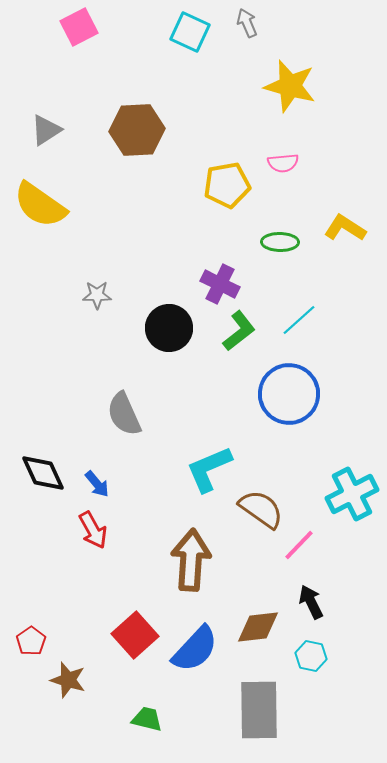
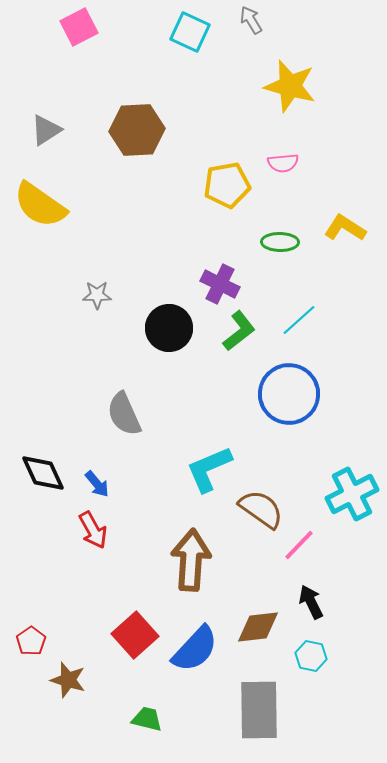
gray arrow: moved 4 px right, 3 px up; rotated 8 degrees counterclockwise
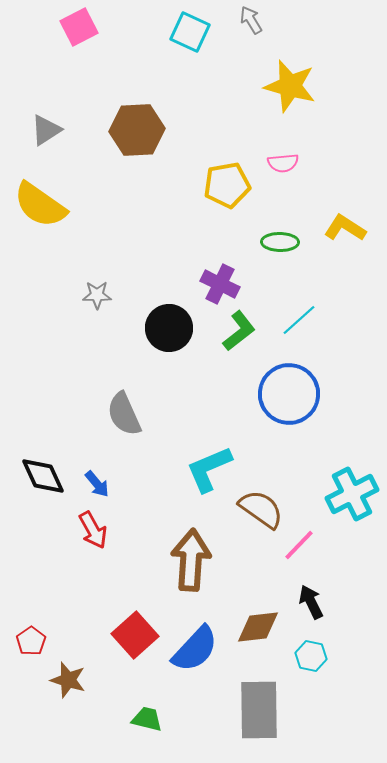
black diamond: moved 3 px down
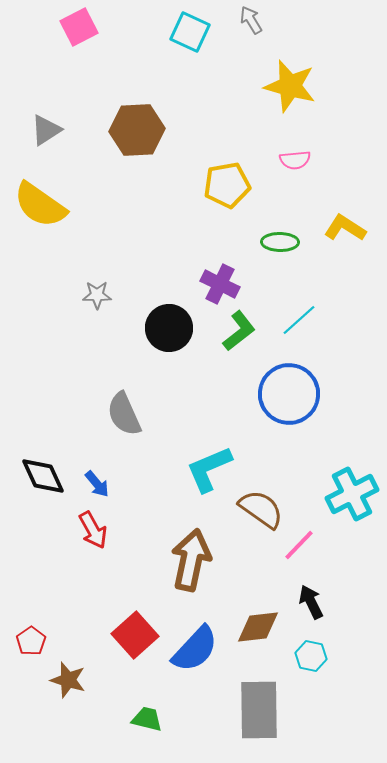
pink semicircle: moved 12 px right, 3 px up
brown arrow: rotated 8 degrees clockwise
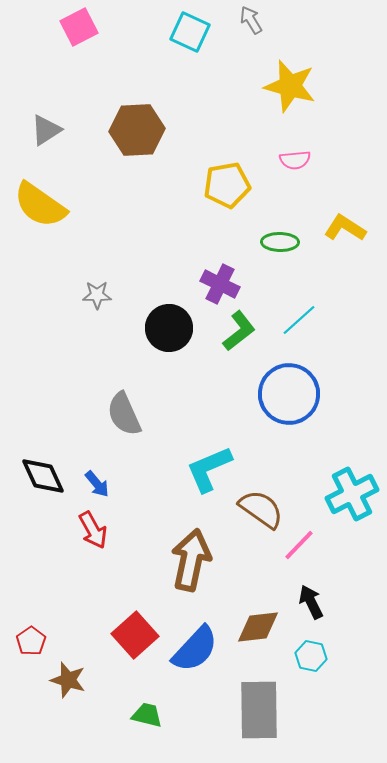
green trapezoid: moved 4 px up
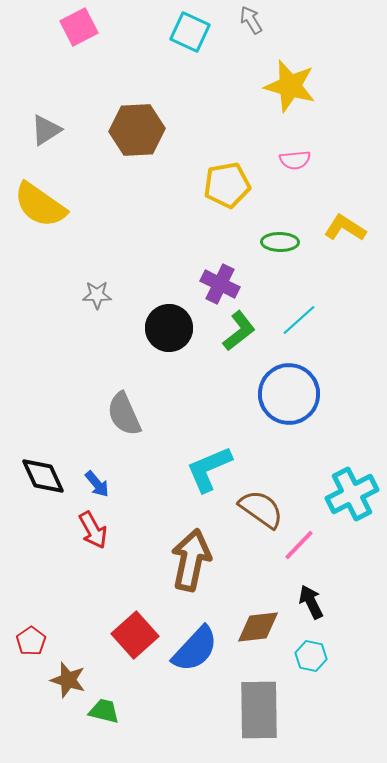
green trapezoid: moved 43 px left, 4 px up
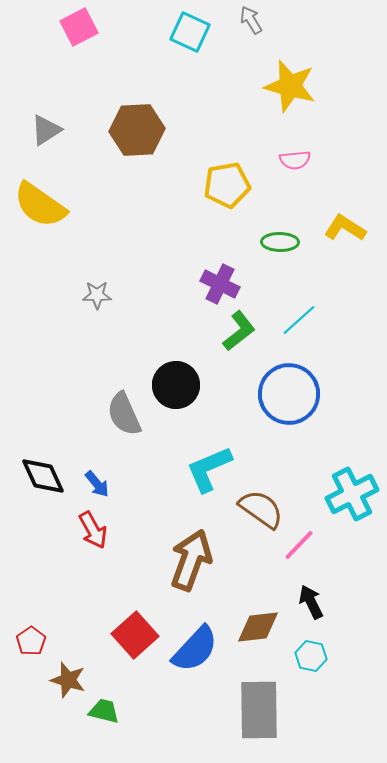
black circle: moved 7 px right, 57 px down
brown arrow: rotated 8 degrees clockwise
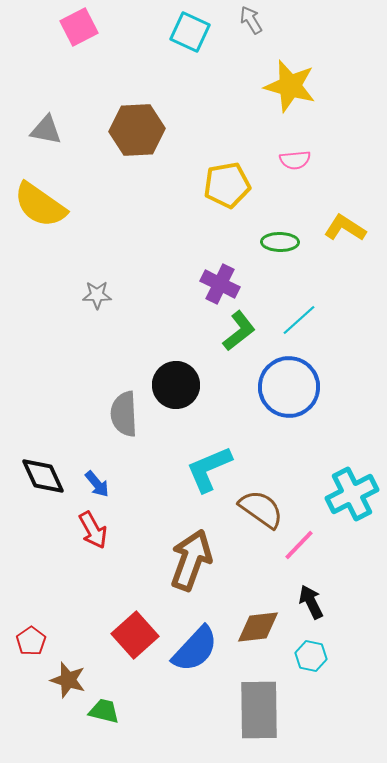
gray triangle: rotated 44 degrees clockwise
blue circle: moved 7 px up
gray semicircle: rotated 21 degrees clockwise
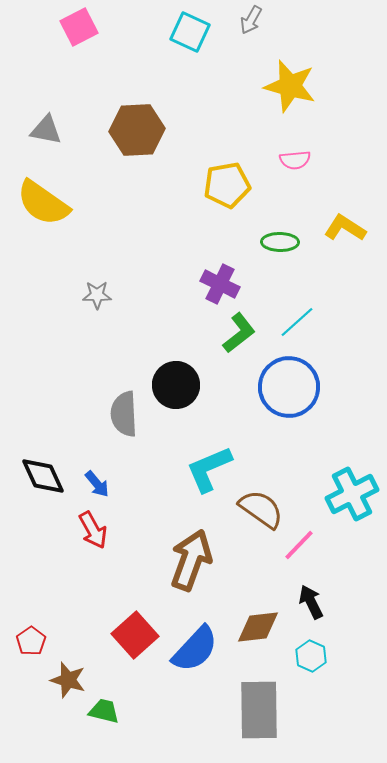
gray arrow: rotated 120 degrees counterclockwise
yellow semicircle: moved 3 px right, 2 px up
cyan line: moved 2 px left, 2 px down
green L-shape: moved 2 px down
cyan hexagon: rotated 12 degrees clockwise
